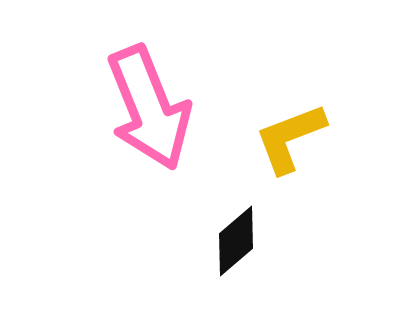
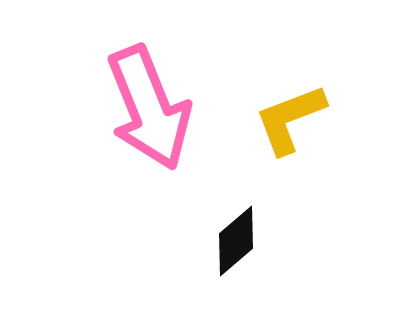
yellow L-shape: moved 19 px up
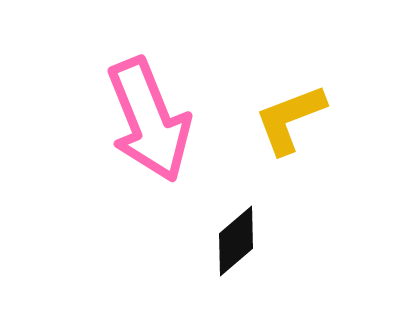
pink arrow: moved 12 px down
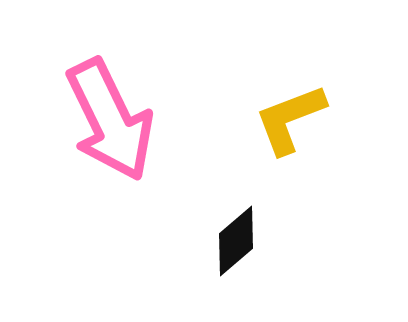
pink arrow: moved 39 px left; rotated 4 degrees counterclockwise
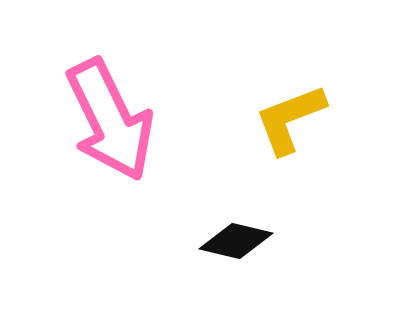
black diamond: rotated 54 degrees clockwise
